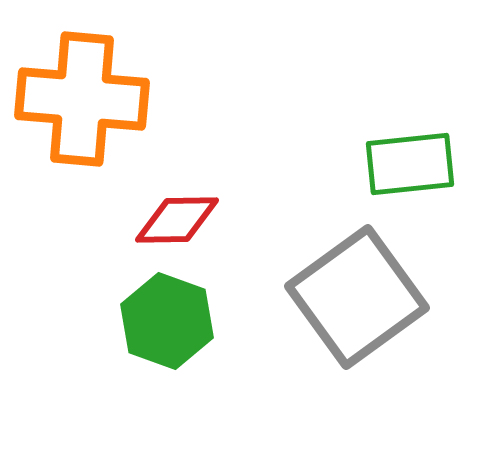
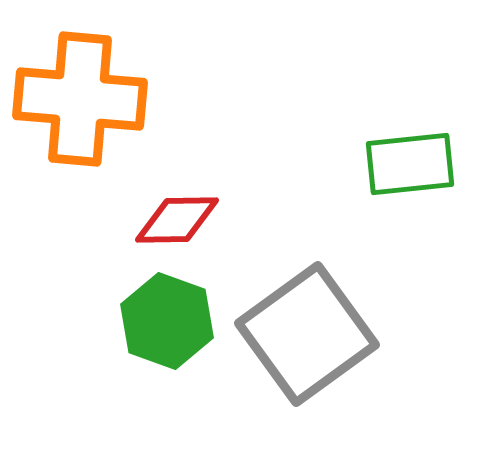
orange cross: moved 2 px left
gray square: moved 50 px left, 37 px down
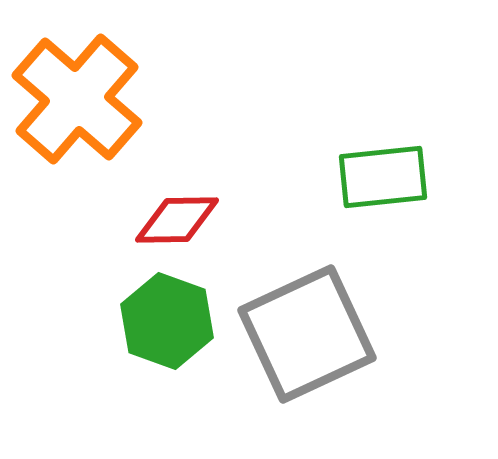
orange cross: moved 3 px left; rotated 36 degrees clockwise
green rectangle: moved 27 px left, 13 px down
gray square: rotated 11 degrees clockwise
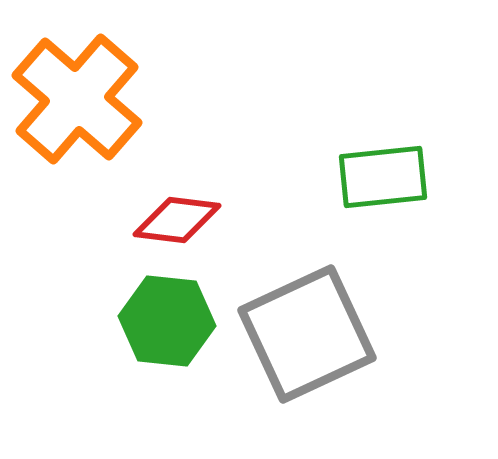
red diamond: rotated 8 degrees clockwise
green hexagon: rotated 14 degrees counterclockwise
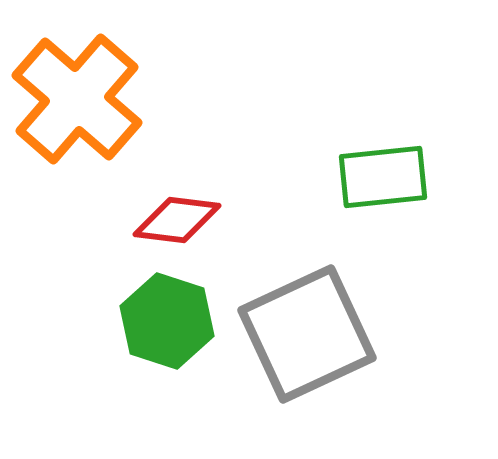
green hexagon: rotated 12 degrees clockwise
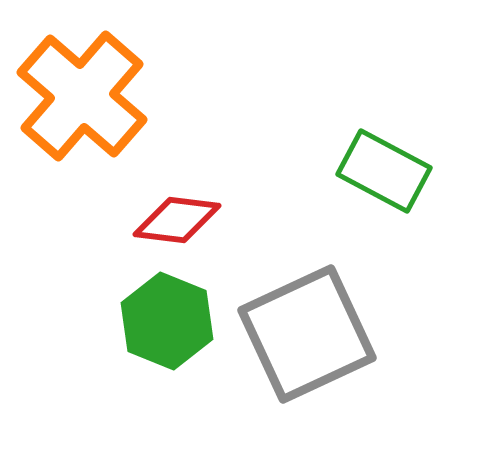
orange cross: moved 5 px right, 3 px up
green rectangle: moved 1 px right, 6 px up; rotated 34 degrees clockwise
green hexagon: rotated 4 degrees clockwise
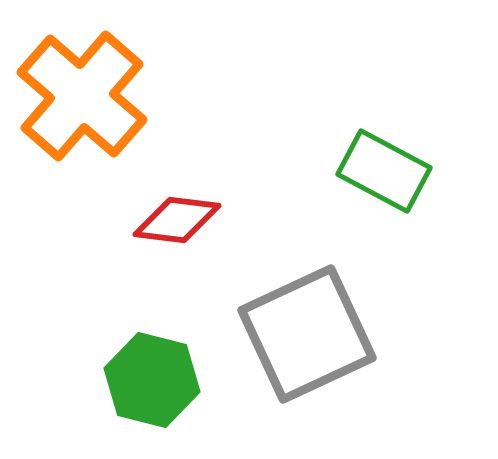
green hexagon: moved 15 px left, 59 px down; rotated 8 degrees counterclockwise
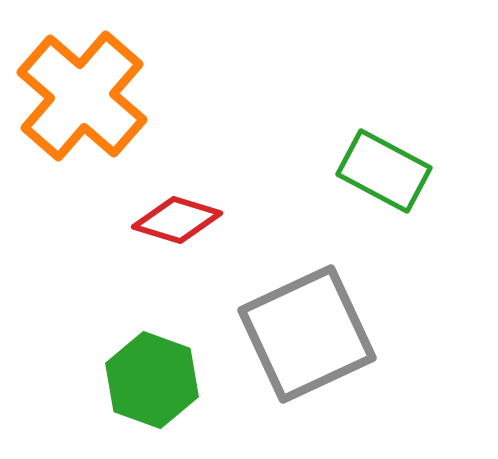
red diamond: rotated 10 degrees clockwise
green hexagon: rotated 6 degrees clockwise
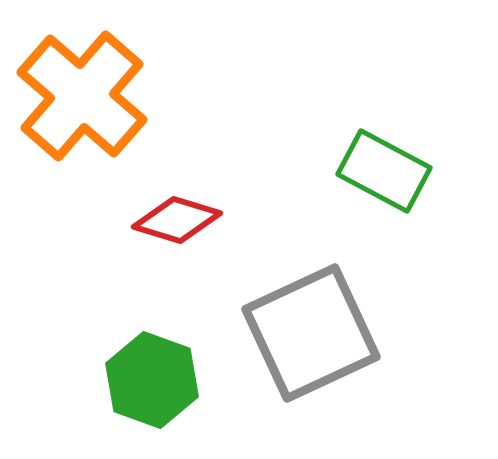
gray square: moved 4 px right, 1 px up
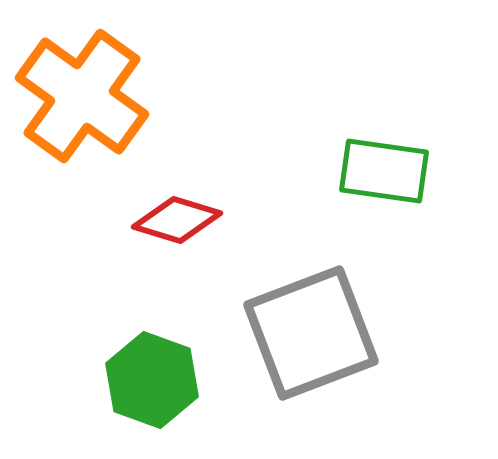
orange cross: rotated 5 degrees counterclockwise
green rectangle: rotated 20 degrees counterclockwise
gray square: rotated 4 degrees clockwise
